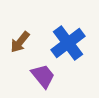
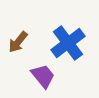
brown arrow: moved 2 px left
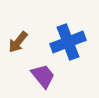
blue cross: moved 1 px up; rotated 16 degrees clockwise
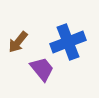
purple trapezoid: moved 1 px left, 7 px up
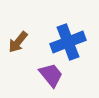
purple trapezoid: moved 9 px right, 6 px down
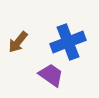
purple trapezoid: rotated 16 degrees counterclockwise
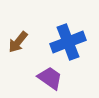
purple trapezoid: moved 1 px left, 3 px down
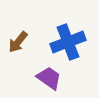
purple trapezoid: moved 1 px left
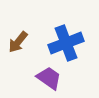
blue cross: moved 2 px left, 1 px down
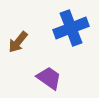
blue cross: moved 5 px right, 15 px up
